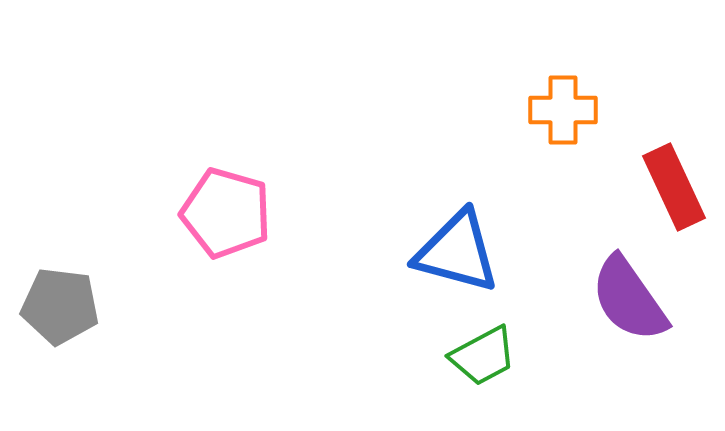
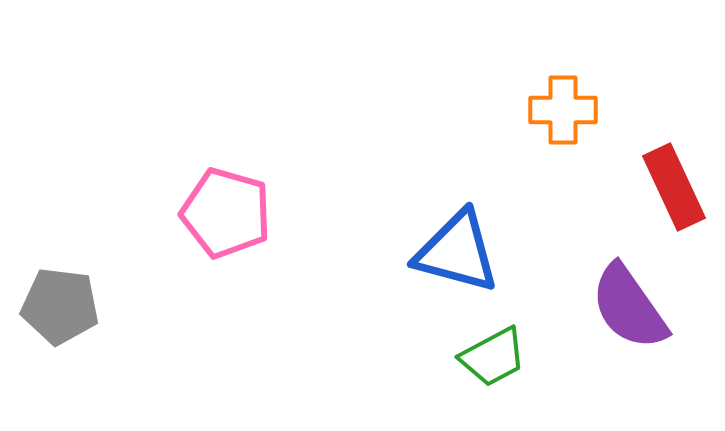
purple semicircle: moved 8 px down
green trapezoid: moved 10 px right, 1 px down
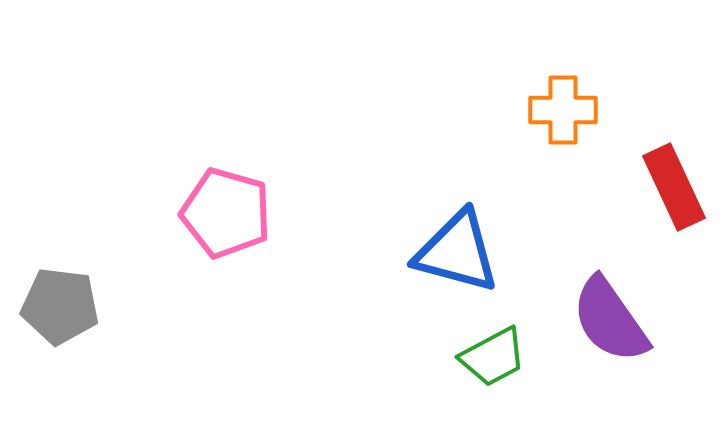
purple semicircle: moved 19 px left, 13 px down
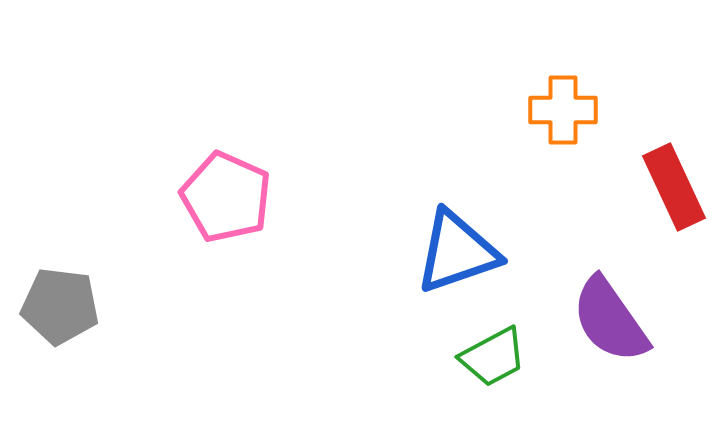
pink pentagon: moved 16 px up; rotated 8 degrees clockwise
blue triangle: rotated 34 degrees counterclockwise
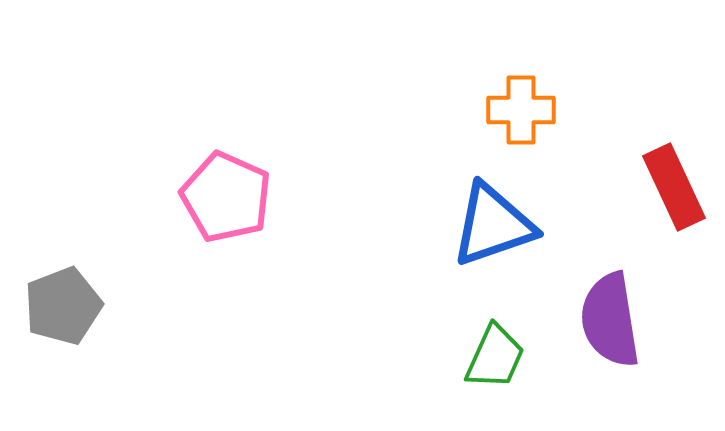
orange cross: moved 42 px left
blue triangle: moved 36 px right, 27 px up
gray pentagon: moved 3 px right; rotated 28 degrees counterclockwise
purple semicircle: rotated 26 degrees clockwise
green trapezoid: moved 2 px right; rotated 38 degrees counterclockwise
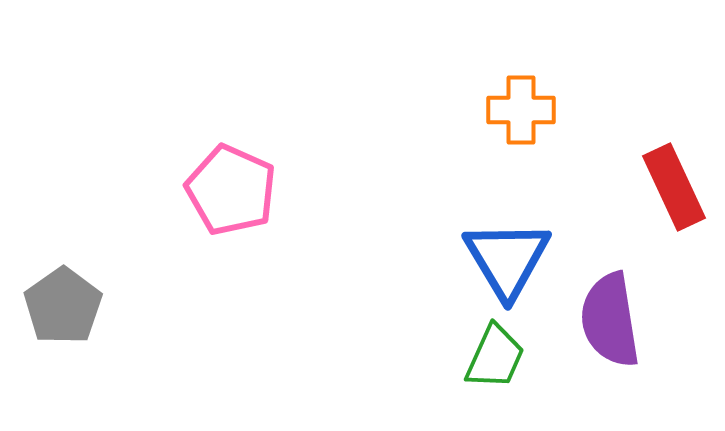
pink pentagon: moved 5 px right, 7 px up
blue triangle: moved 14 px right, 34 px down; rotated 42 degrees counterclockwise
gray pentagon: rotated 14 degrees counterclockwise
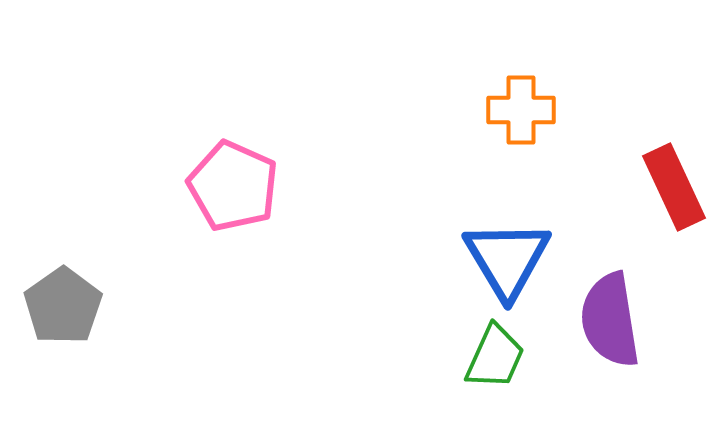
pink pentagon: moved 2 px right, 4 px up
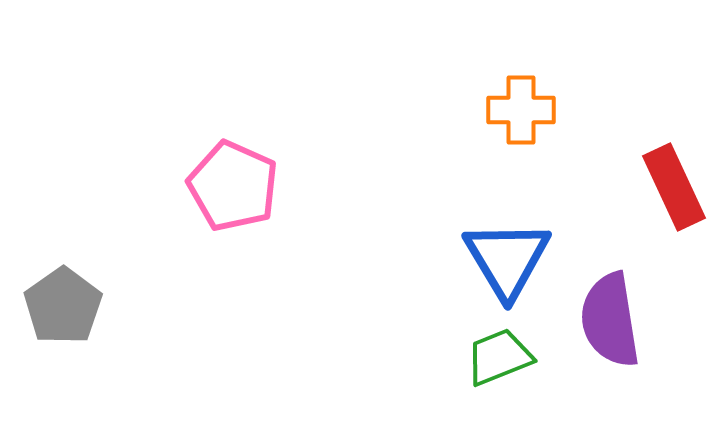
green trapezoid: moved 4 px right; rotated 136 degrees counterclockwise
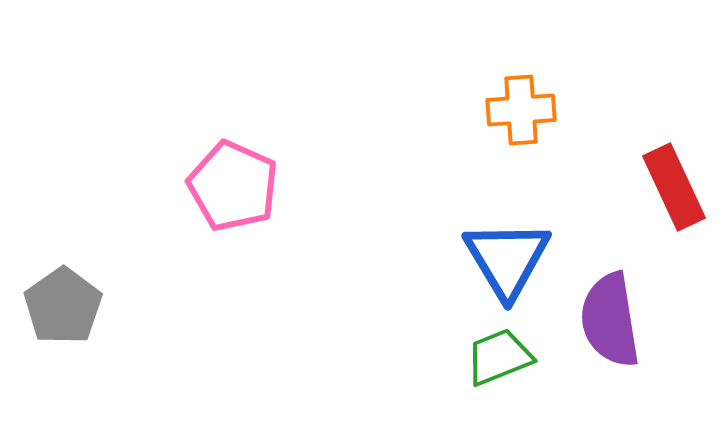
orange cross: rotated 4 degrees counterclockwise
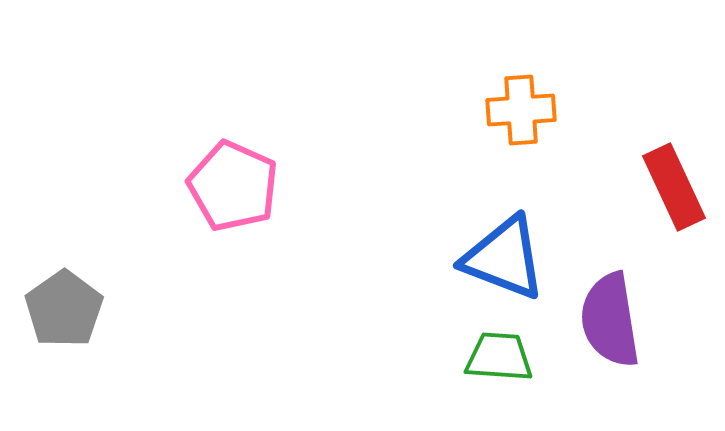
blue triangle: moved 3 px left, 1 px up; rotated 38 degrees counterclockwise
gray pentagon: moved 1 px right, 3 px down
green trapezoid: rotated 26 degrees clockwise
